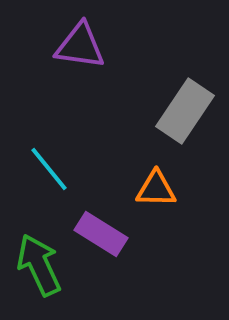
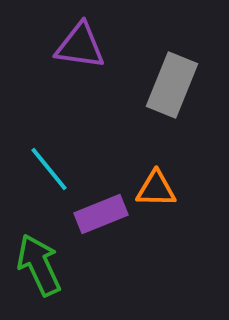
gray rectangle: moved 13 px left, 26 px up; rotated 12 degrees counterclockwise
purple rectangle: moved 20 px up; rotated 54 degrees counterclockwise
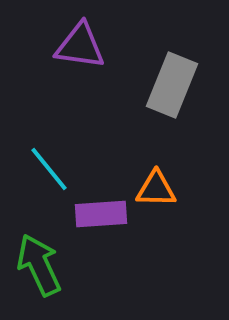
purple rectangle: rotated 18 degrees clockwise
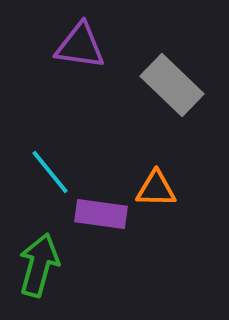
gray rectangle: rotated 68 degrees counterclockwise
cyan line: moved 1 px right, 3 px down
purple rectangle: rotated 12 degrees clockwise
green arrow: rotated 40 degrees clockwise
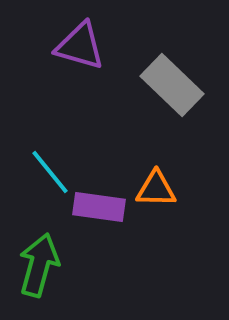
purple triangle: rotated 8 degrees clockwise
purple rectangle: moved 2 px left, 7 px up
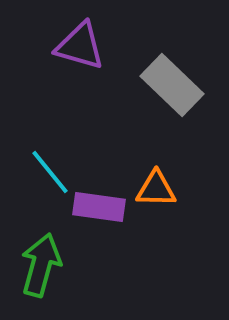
green arrow: moved 2 px right
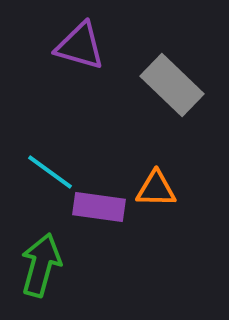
cyan line: rotated 15 degrees counterclockwise
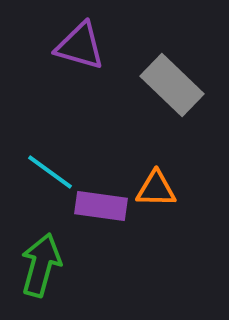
purple rectangle: moved 2 px right, 1 px up
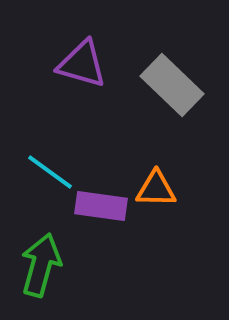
purple triangle: moved 2 px right, 18 px down
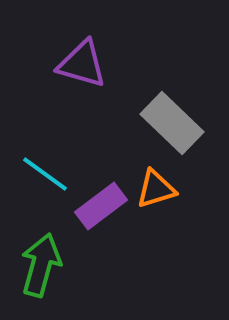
gray rectangle: moved 38 px down
cyan line: moved 5 px left, 2 px down
orange triangle: rotated 18 degrees counterclockwise
purple rectangle: rotated 45 degrees counterclockwise
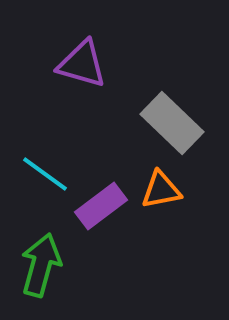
orange triangle: moved 5 px right, 1 px down; rotated 6 degrees clockwise
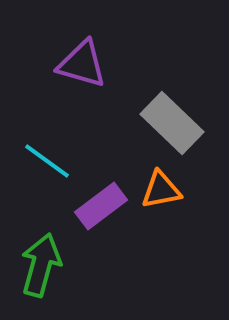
cyan line: moved 2 px right, 13 px up
